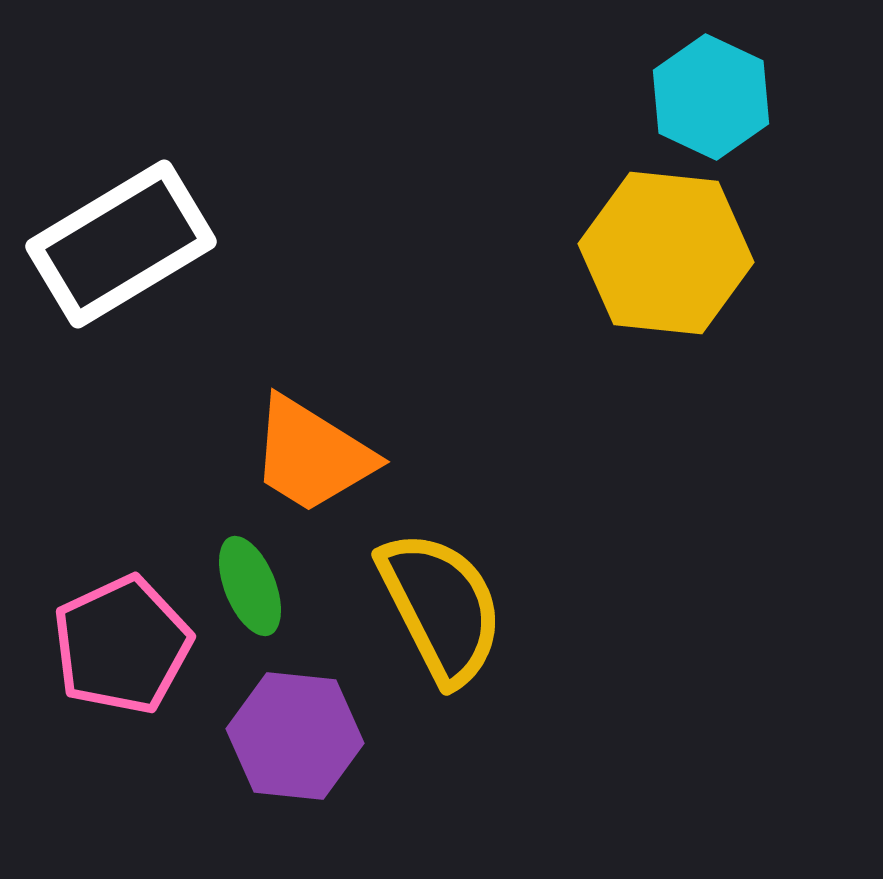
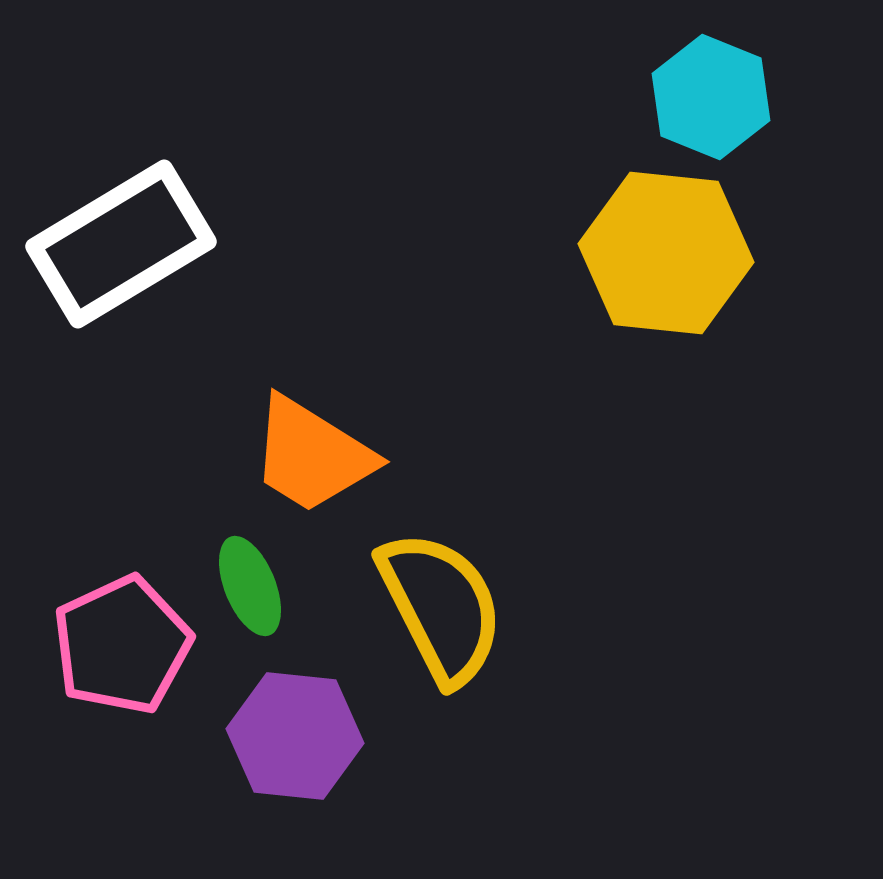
cyan hexagon: rotated 3 degrees counterclockwise
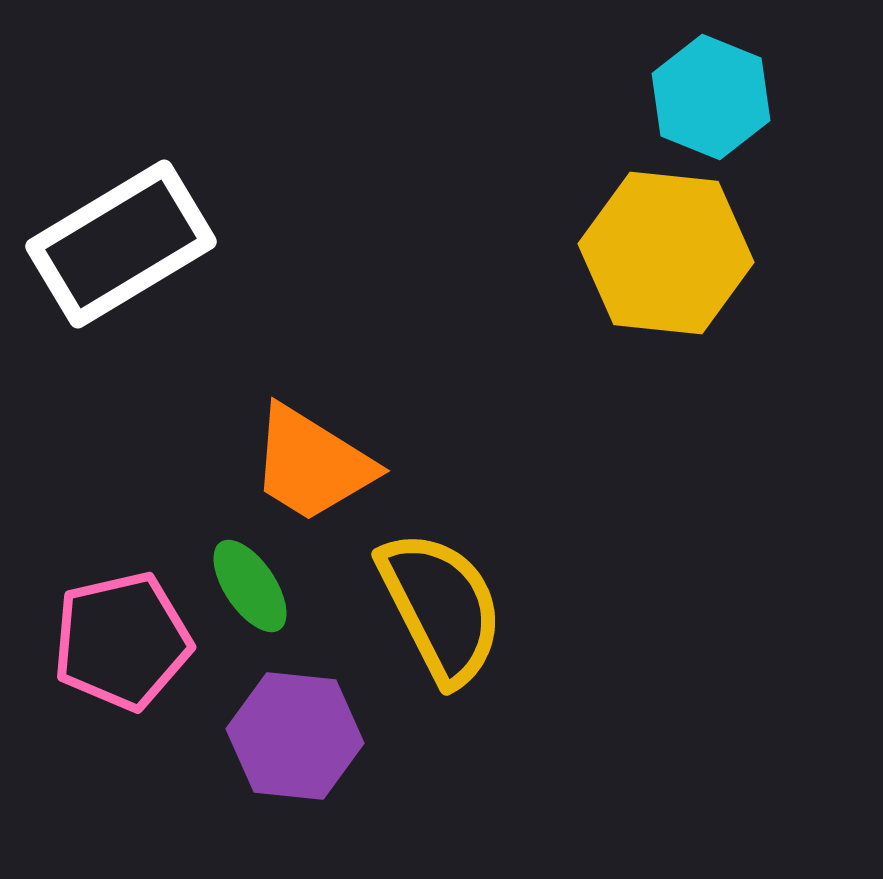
orange trapezoid: moved 9 px down
green ellipse: rotated 12 degrees counterclockwise
pink pentagon: moved 4 px up; rotated 12 degrees clockwise
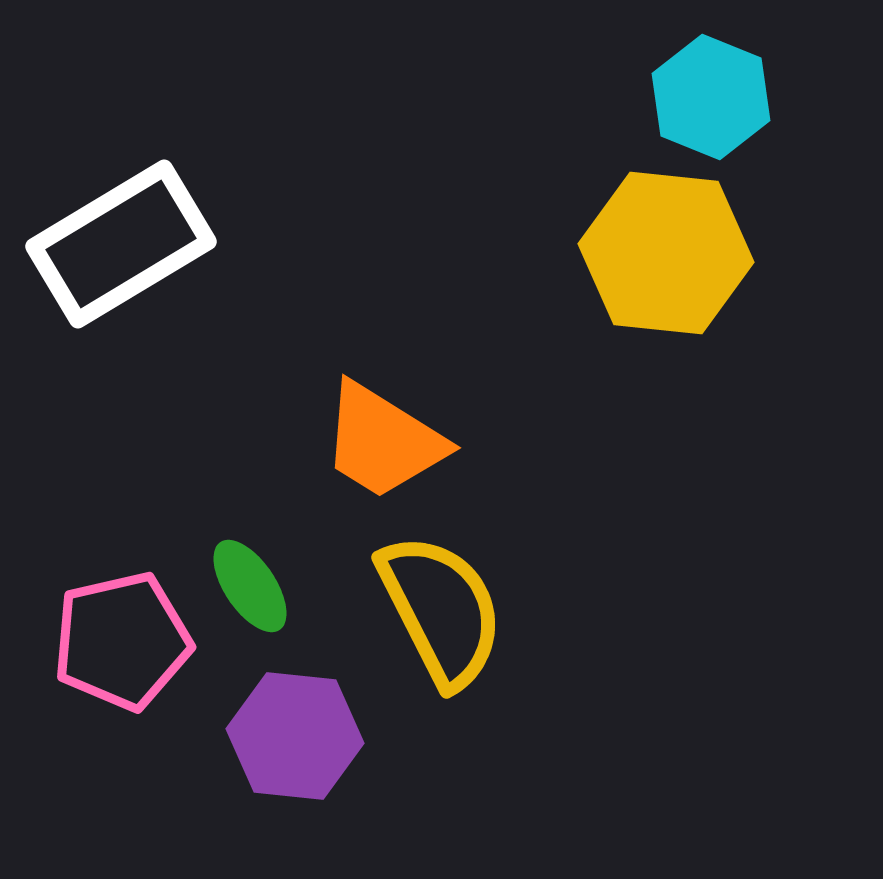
orange trapezoid: moved 71 px right, 23 px up
yellow semicircle: moved 3 px down
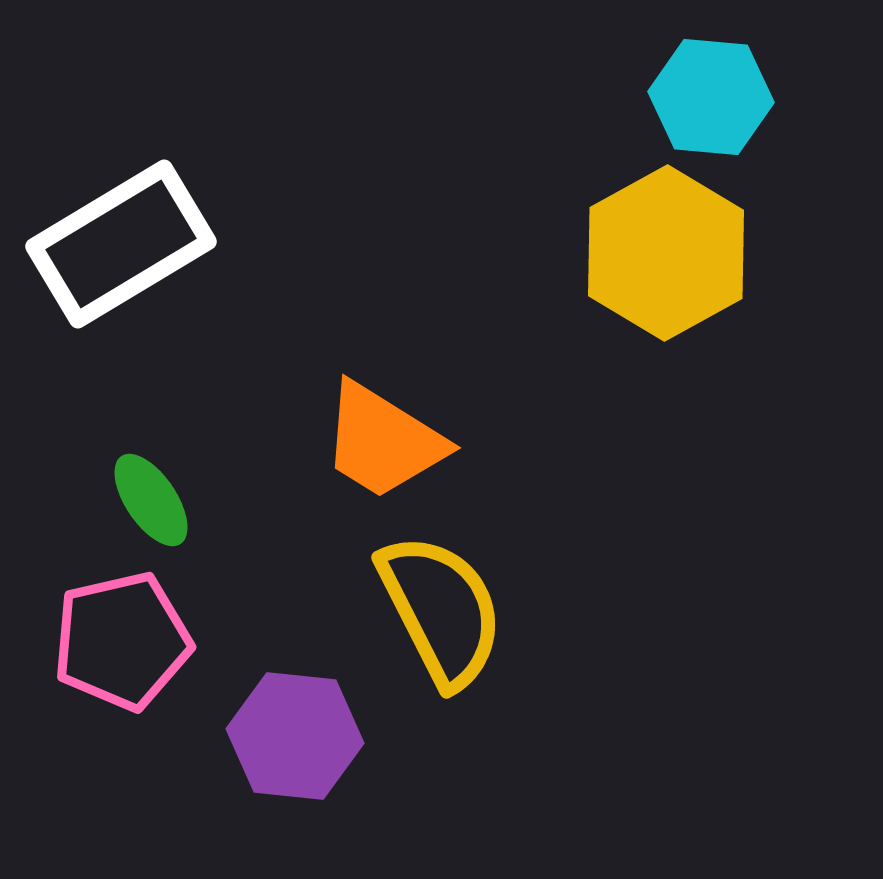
cyan hexagon: rotated 17 degrees counterclockwise
yellow hexagon: rotated 25 degrees clockwise
green ellipse: moved 99 px left, 86 px up
